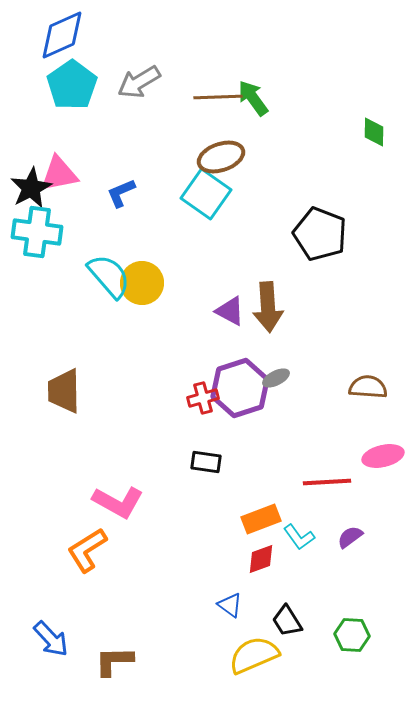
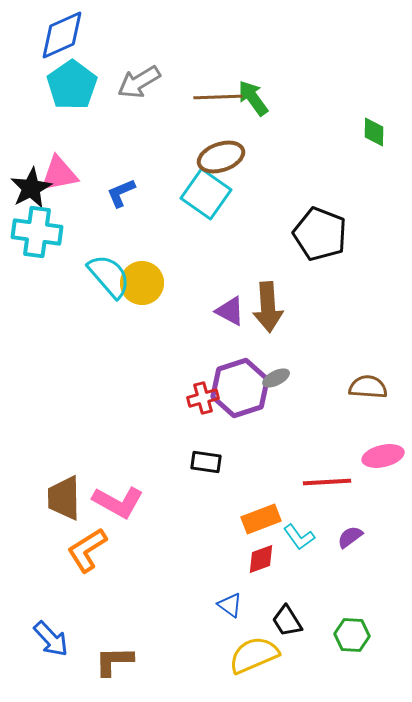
brown trapezoid: moved 107 px down
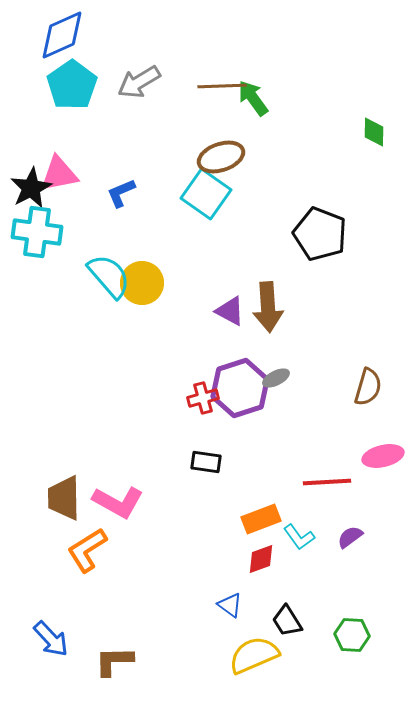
brown line: moved 4 px right, 11 px up
brown semicircle: rotated 102 degrees clockwise
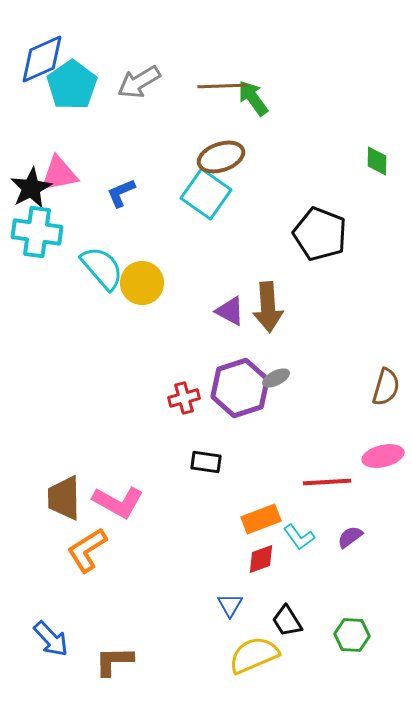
blue diamond: moved 20 px left, 24 px down
green diamond: moved 3 px right, 29 px down
cyan semicircle: moved 7 px left, 8 px up
brown semicircle: moved 18 px right
red cross: moved 19 px left
blue triangle: rotated 24 degrees clockwise
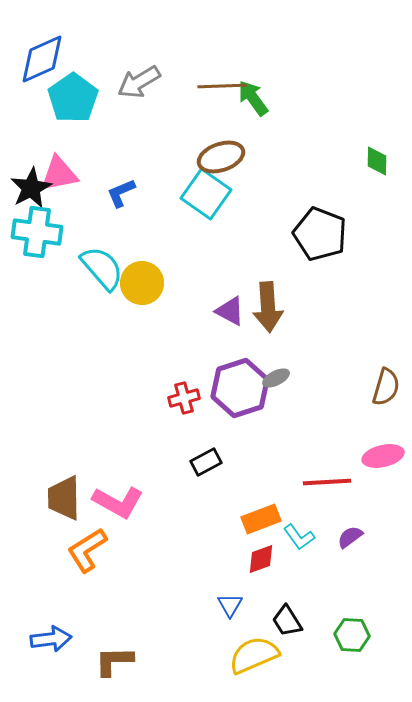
cyan pentagon: moved 1 px right, 13 px down
black rectangle: rotated 36 degrees counterclockwise
blue arrow: rotated 54 degrees counterclockwise
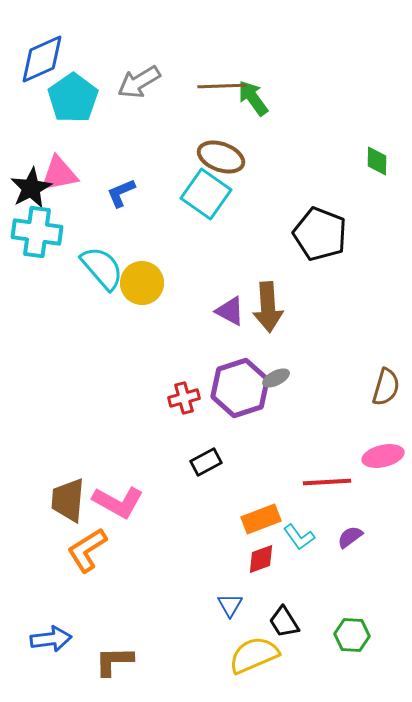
brown ellipse: rotated 39 degrees clockwise
brown trapezoid: moved 4 px right, 2 px down; rotated 6 degrees clockwise
black trapezoid: moved 3 px left, 1 px down
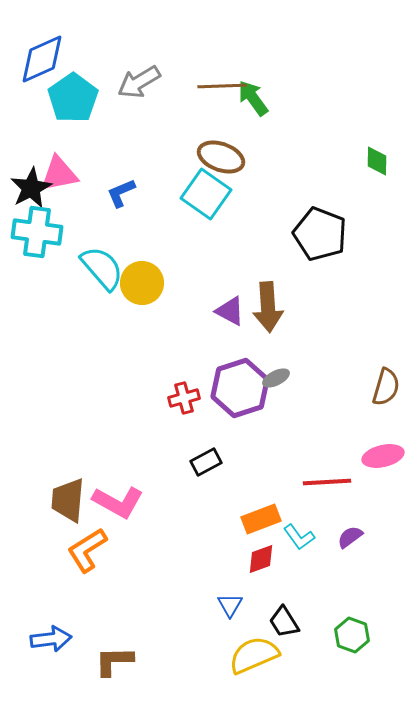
green hexagon: rotated 16 degrees clockwise
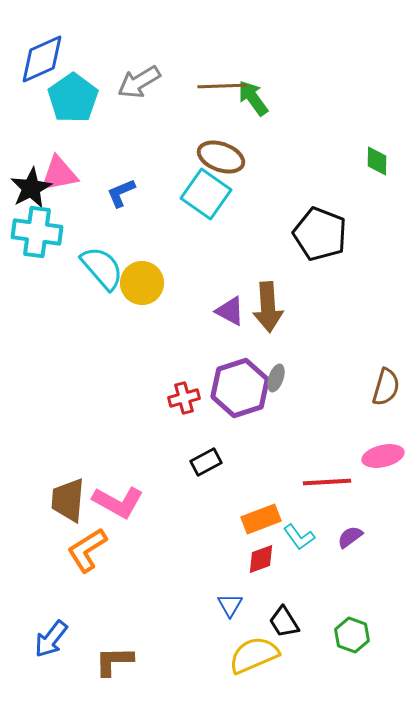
gray ellipse: rotated 44 degrees counterclockwise
blue arrow: rotated 135 degrees clockwise
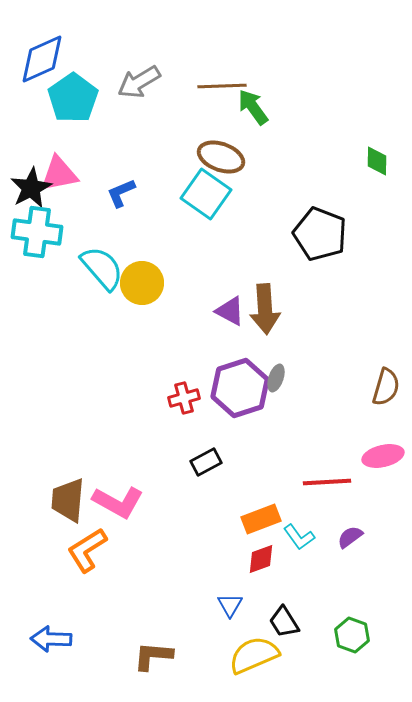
green arrow: moved 9 px down
brown arrow: moved 3 px left, 2 px down
blue arrow: rotated 54 degrees clockwise
brown L-shape: moved 39 px right, 5 px up; rotated 6 degrees clockwise
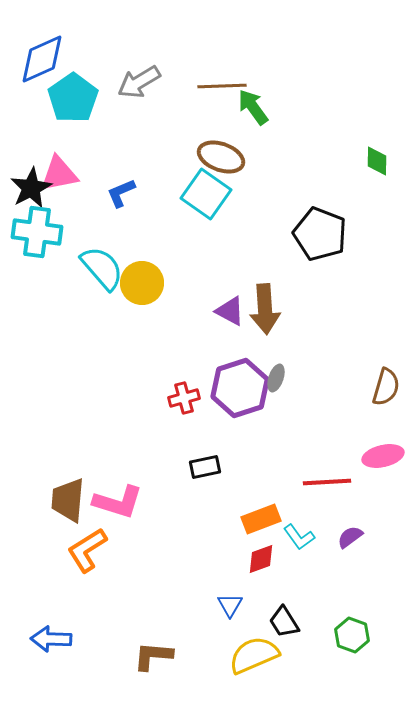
black rectangle: moved 1 px left, 5 px down; rotated 16 degrees clockwise
pink L-shape: rotated 12 degrees counterclockwise
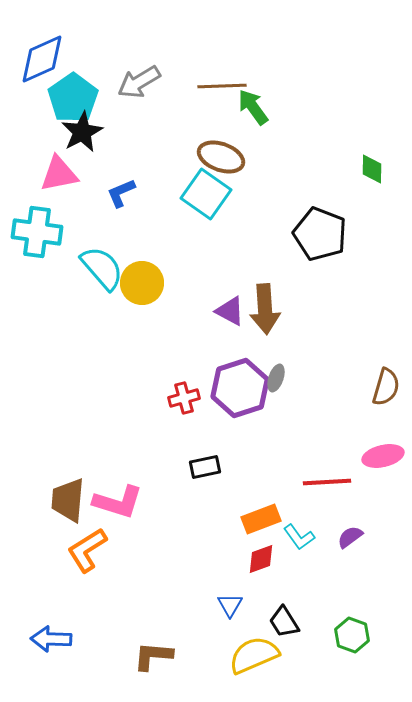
green diamond: moved 5 px left, 8 px down
black star: moved 51 px right, 56 px up
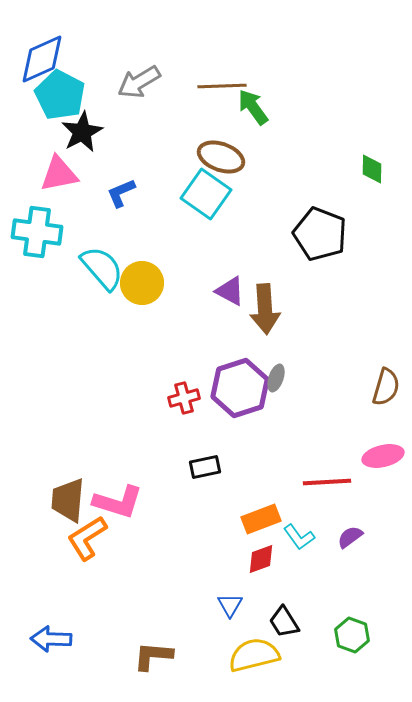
cyan pentagon: moved 13 px left, 3 px up; rotated 9 degrees counterclockwise
purple triangle: moved 20 px up
orange L-shape: moved 12 px up
yellow semicircle: rotated 9 degrees clockwise
